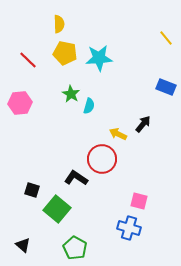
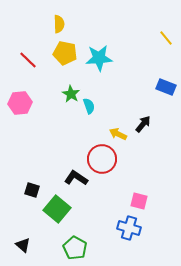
cyan semicircle: rotated 35 degrees counterclockwise
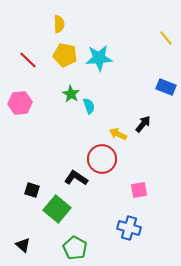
yellow pentagon: moved 2 px down
pink square: moved 11 px up; rotated 24 degrees counterclockwise
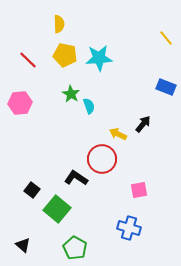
black square: rotated 21 degrees clockwise
